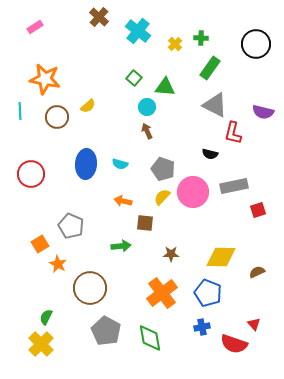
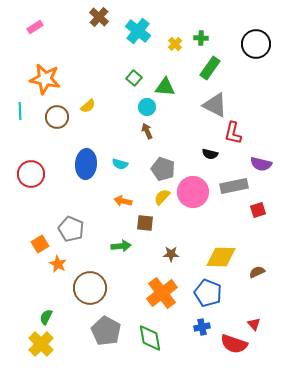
purple semicircle at (263, 112): moved 2 px left, 52 px down
gray pentagon at (71, 226): moved 3 px down
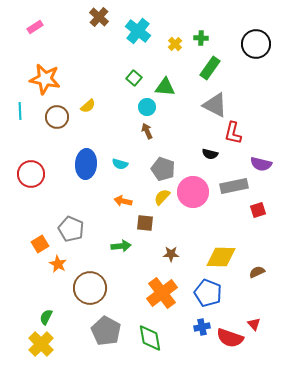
red semicircle at (234, 344): moved 4 px left, 6 px up
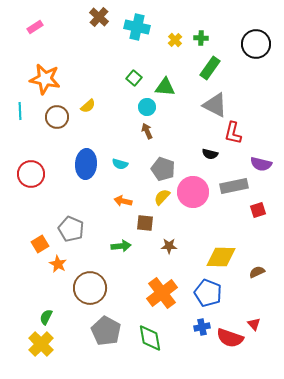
cyan cross at (138, 31): moved 1 px left, 4 px up; rotated 25 degrees counterclockwise
yellow cross at (175, 44): moved 4 px up
brown star at (171, 254): moved 2 px left, 8 px up
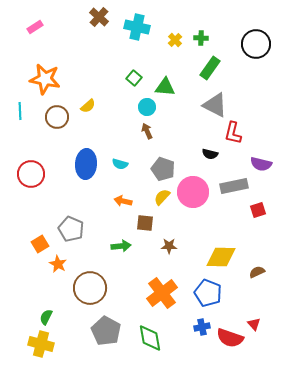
yellow cross at (41, 344): rotated 30 degrees counterclockwise
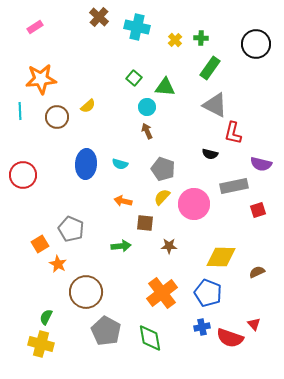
orange star at (45, 79): moved 4 px left; rotated 16 degrees counterclockwise
red circle at (31, 174): moved 8 px left, 1 px down
pink circle at (193, 192): moved 1 px right, 12 px down
brown circle at (90, 288): moved 4 px left, 4 px down
